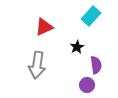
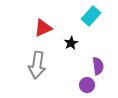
red triangle: moved 1 px left, 1 px down
black star: moved 6 px left, 4 px up
purple semicircle: moved 2 px right, 1 px down
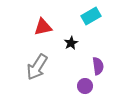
cyan rectangle: rotated 18 degrees clockwise
red triangle: moved 1 px up; rotated 12 degrees clockwise
gray arrow: moved 2 px down; rotated 24 degrees clockwise
purple circle: moved 2 px left, 1 px down
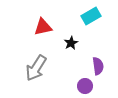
gray arrow: moved 1 px left, 1 px down
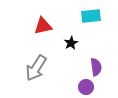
cyan rectangle: rotated 24 degrees clockwise
red triangle: moved 1 px up
purple semicircle: moved 2 px left, 1 px down
purple circle: moved 1 px right, 1 px down
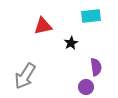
gray arrow: moved 11 px left, 8 px down
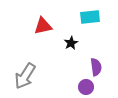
cyan rectangle: moved 1 px left, 1 px down
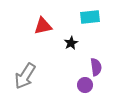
purple circle: moved 1 px left, 2 px up
